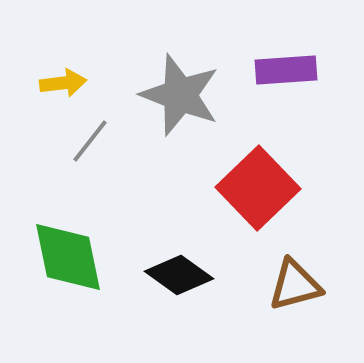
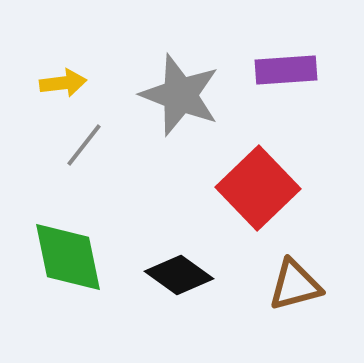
gray line: moved 6 px left, 4 px down
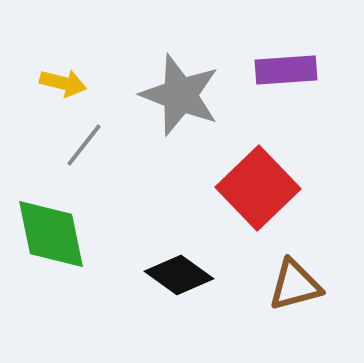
yellow arrow: rotated 21 degrees clockwise
green diamond: moved 17 px left, 23 px up
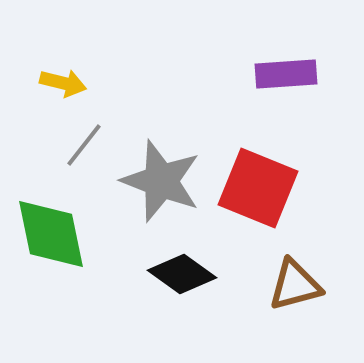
purple rectangle: moved 4 px down
gray star: moved 19 px left, 86 px down
red square: rotated 24 degrees counterclockwise
black diamond: moved 3 px right, 1 px up
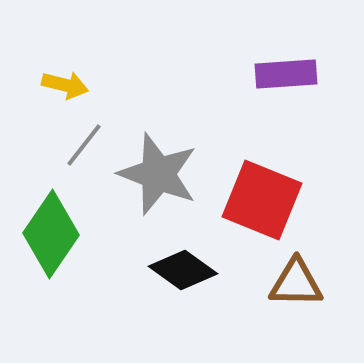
yellow arrow: moved 2 px right, 2 px down
gray star: moved 3 px left, 7 px up
red square: moved 4 px right, 12 px down
green diamond: rotated 46 degrees clockwise
black diamond: moved 1 px right, 4 px up
brown triangle: moved 1 px right, 2 px up; rotated 16 degrees clockwise
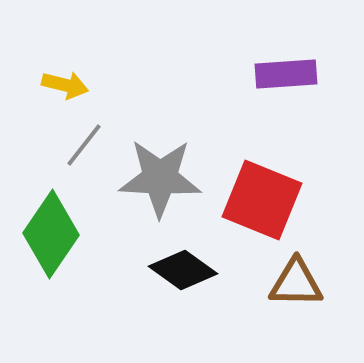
gray star: moved 2 px right, 4 px down; rotated 18 degrees counterclockwise
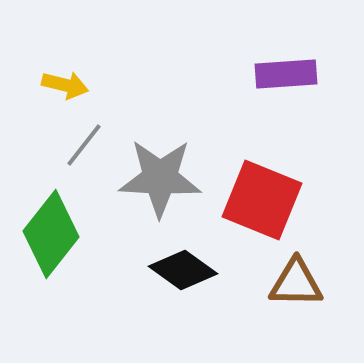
green diamond: rotated 4 degrees clockwise
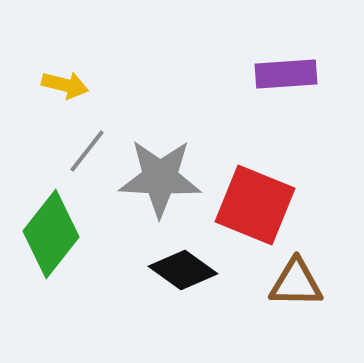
gray line: moved 3 px right, 6 px down
red square: moved 7 px left, 5 px down
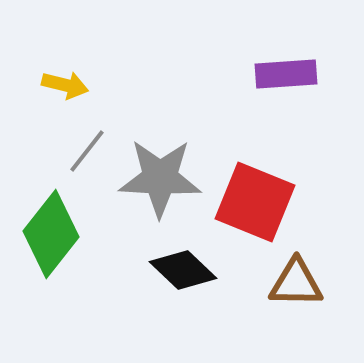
red square: moved 3 px up
black diamond: rotated 8 degrees clockwise
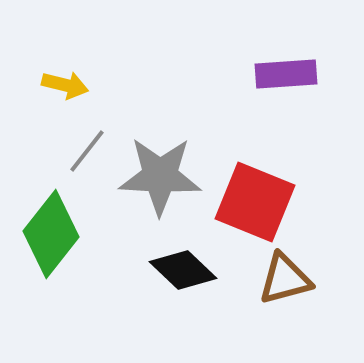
gray star: moved 2 px up
brown triangle: moved 11 px left, 4 px up; rotated 16 degrees counterclockwise
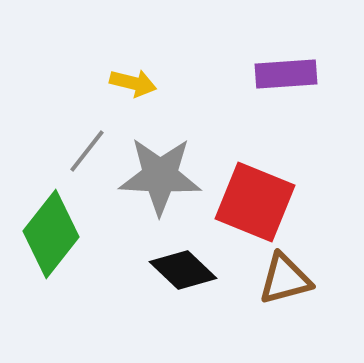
yellow arrow: moved 68 px right, 2 px up
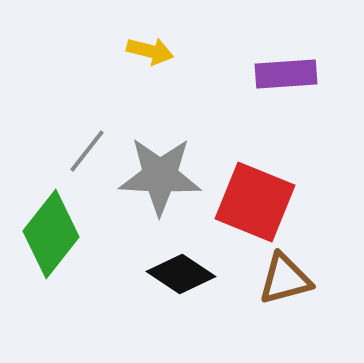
yellow arrow: moved 17 px right, 32 px up
black diamond: moved 2 px left, 4 px down; rotated 10 degrees counterclockwise
